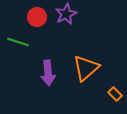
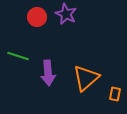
purple star: rotated 20 degrees counterclockwise
green line: moved 14 px down
orange triangle: moved 10 px down
orange rectangle: rotated 56 degrees clockwise
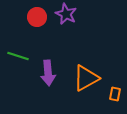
orange triangle: rotated 12 degrees clockwise
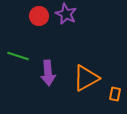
red circle: moved 2 px right, 1 px up
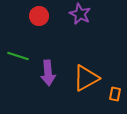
purple star: moved 14 px right
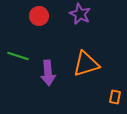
orange triangle: moved 14 px up; rotated 12 degrees clockwise
orange rectangle: moved 3 px down
